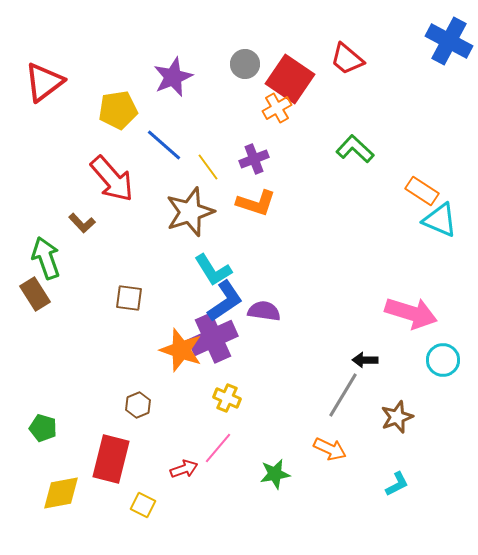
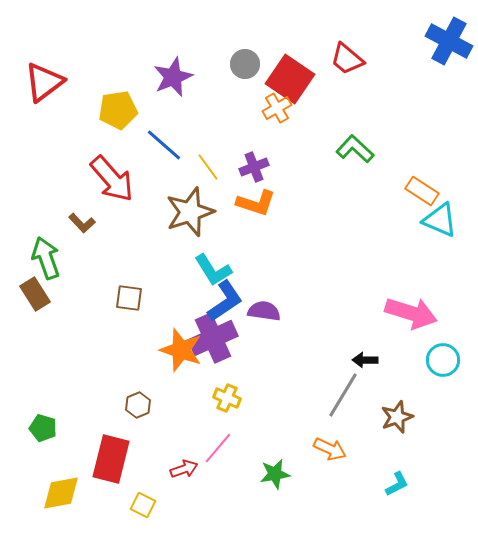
purple cross at (254, 159): moved 8 px down
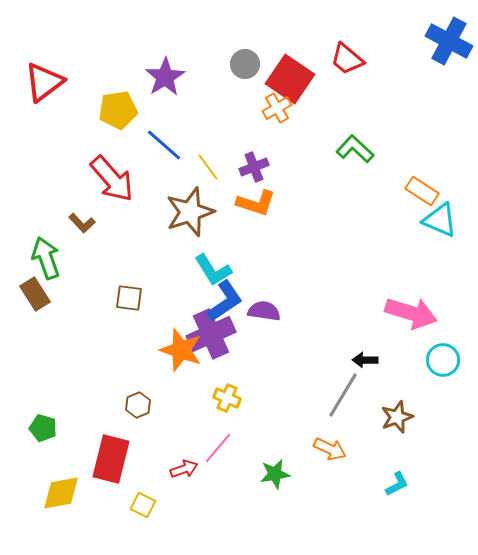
purple star at (173, 77): moved 8 px left; rotated 9 degrees counterclockwise
purple cross at (213, 338): moved 2 px left, 4 px up
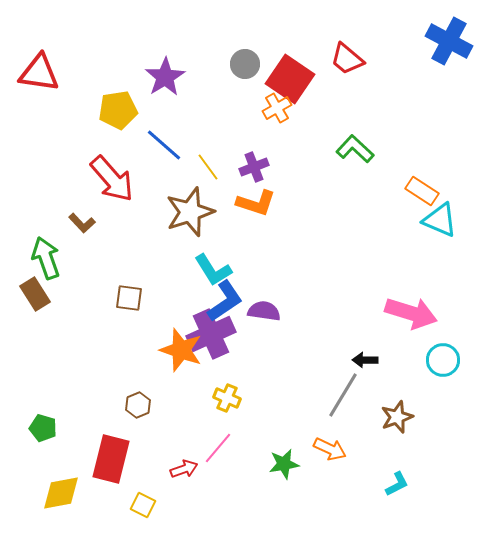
red triangle at (44, 82): moved 5 px left, 9 px up; rotated 45 degrees clockwise
green star at (275, 474): moved 9 px right, 10 px up
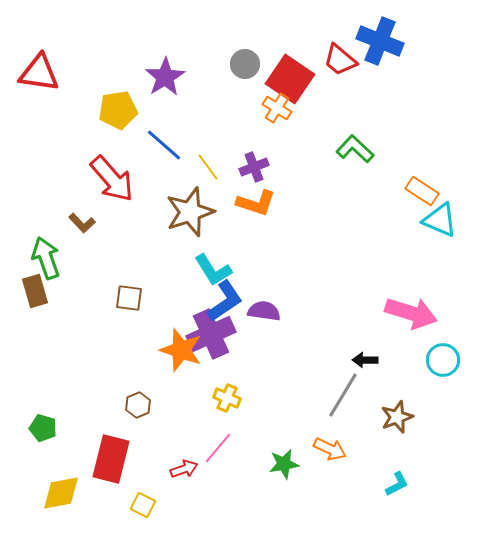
blue cross at (449, 41): moved 69 px left; rotated 6 degrees counterclockwise
red trapezoid at (347, 59): moved 7 px left, 1 px down
orange cross at (277, 108): rotated 28 degrees counterclockwise
brown rectangle at (35, 294): moved 3 px up; rotated 16 degrees clockwise
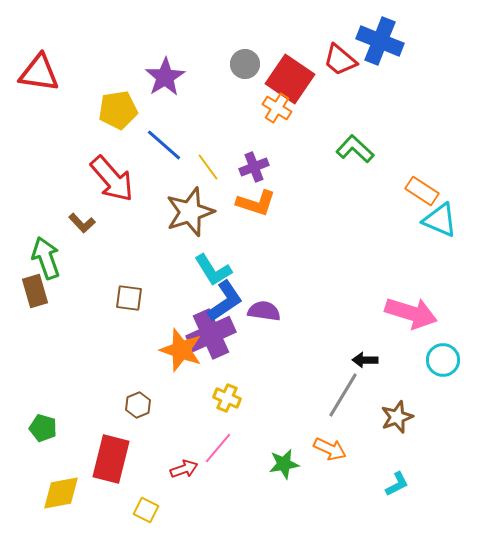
yellow square at (143, 505): moved 3 px right, 5 px down
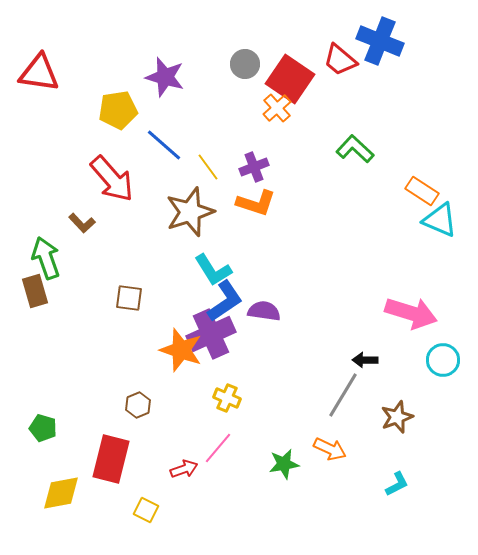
purple star at (165, 77): rotated 24 degrees counterclockwise
orange cross at (277, 108): rotated 16 degrees clockwise
